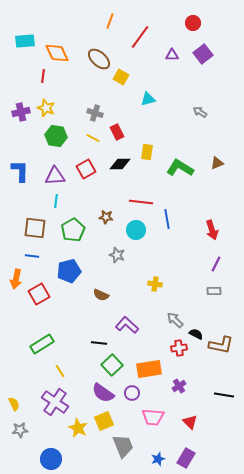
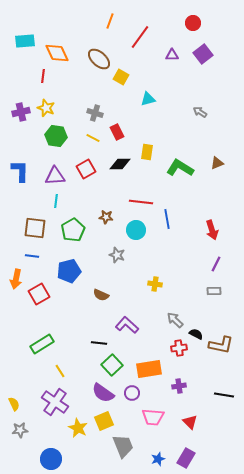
purple cross at (179, 386): rotated 24 degrees clockwise
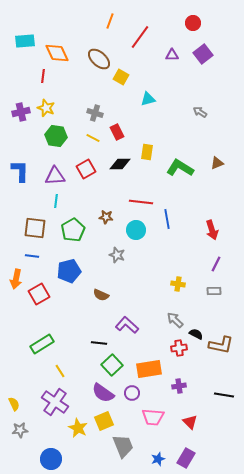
yellow cross at (155, 284): moved 23 px right
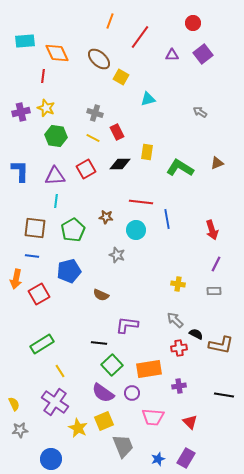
purple L-shape at (127, 325): rotated 35 degrees counterclockwise
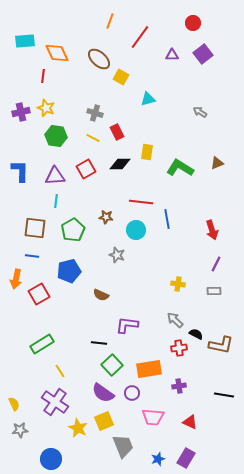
red triangle at (190, 422): rotated 21 degrees counterclockwise
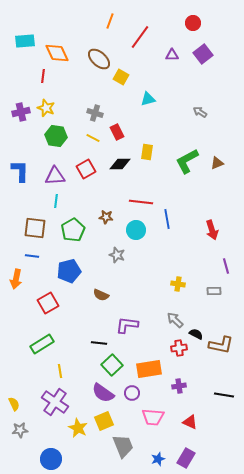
green L-shape at (180, 168): moved 7 px right, 7 px up; rotated 60 degrees counterclockwise
purple line at (216, 264): moved 10 px right, 2 px down; rotated 42 degrees counterclockwise
red square at (39, 294): moved 9 px right, 9 px down
yellow line at (60, 371): rotated 24 degrees clockwise
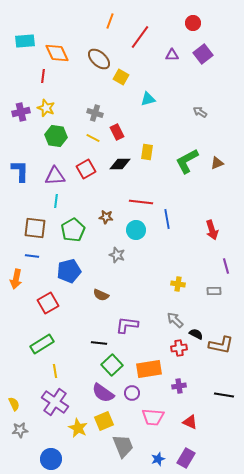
yellow line at (60, 371): moved 5 px left
